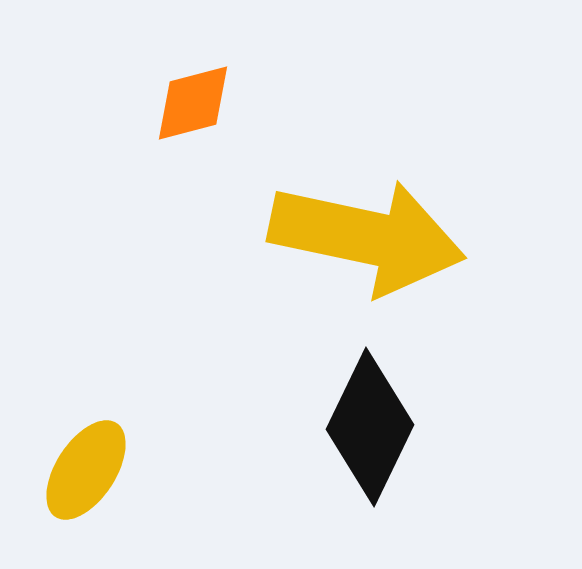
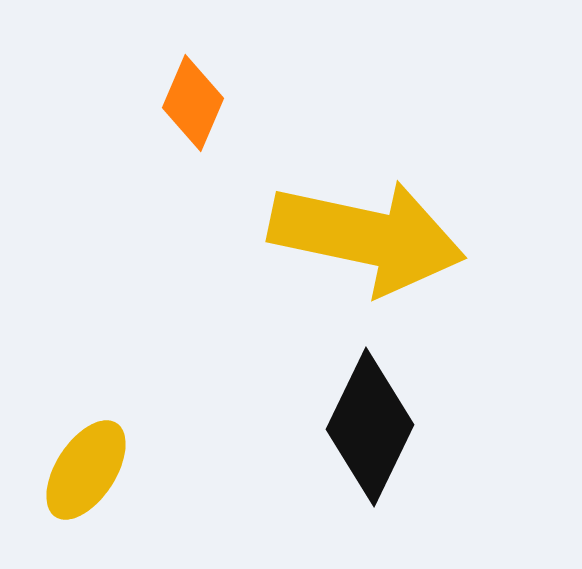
orange diamond: rotated 52 degrees counterclockwise
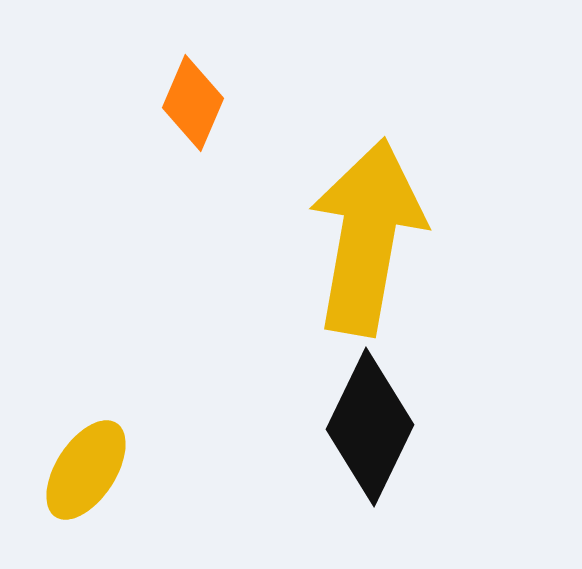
yellow arrow: rotated 92 degrees counterclockwise
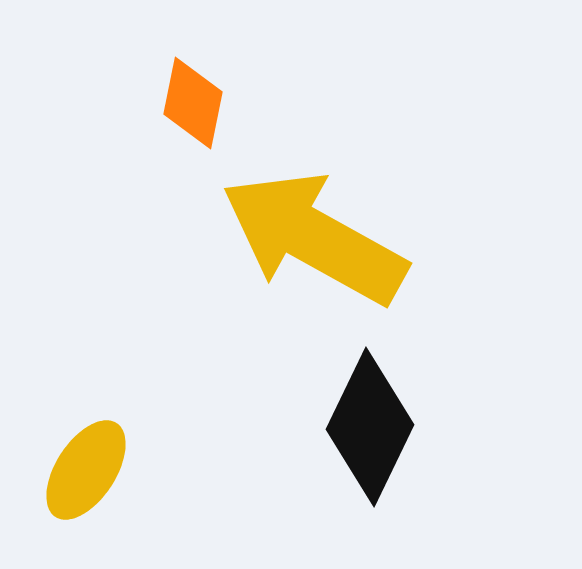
orange diamond: rotated 12 degrees counterclockwise
yellow arrow: moved 53 px left, 1 px down; rotated 71 degrees counterclockwise
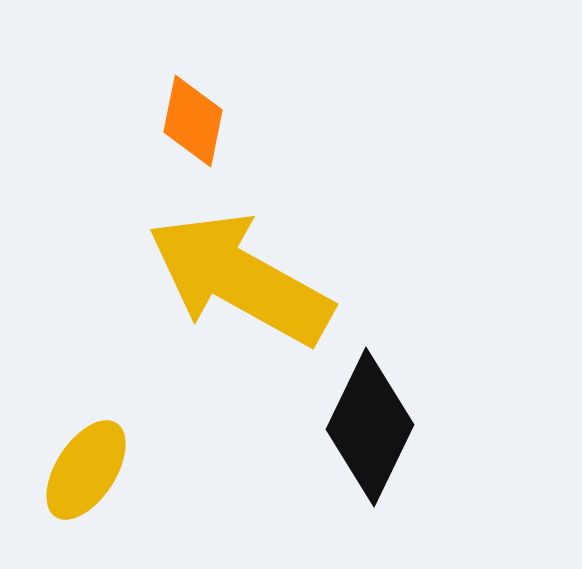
orange diamond: moved 18 px down
yellow arrow: moved 74 px left, 41 px down
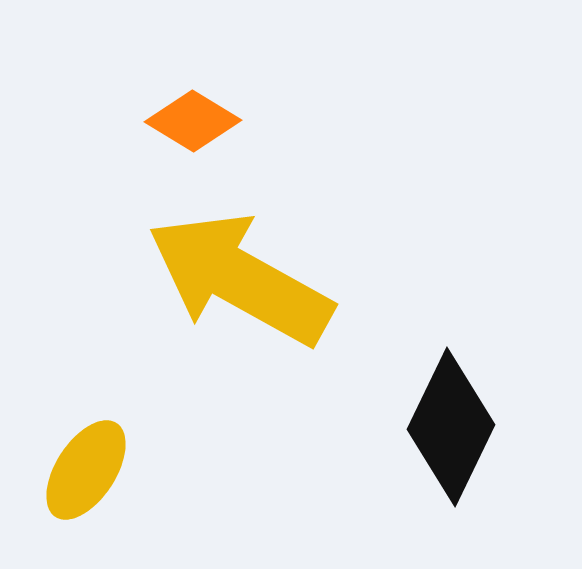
orange diamond: rotated 70 degrees counterclockwise
black diamond: moved 81 px right
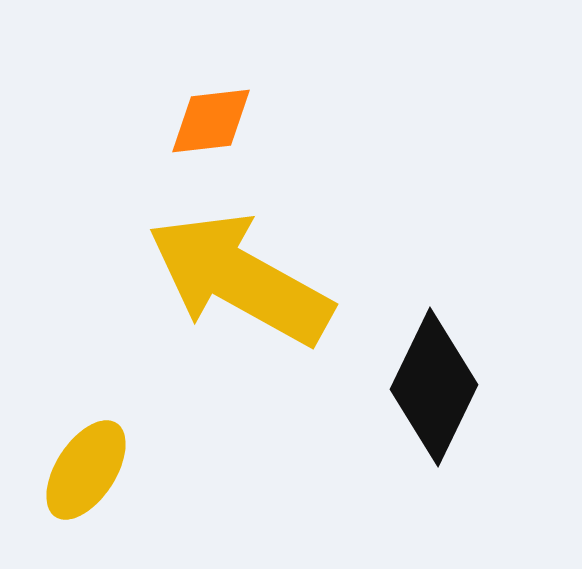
orange diamond: moved 18 px right; rotated 38 degrees counterclockwise
black diamond: moved 17 px left, 40 px up
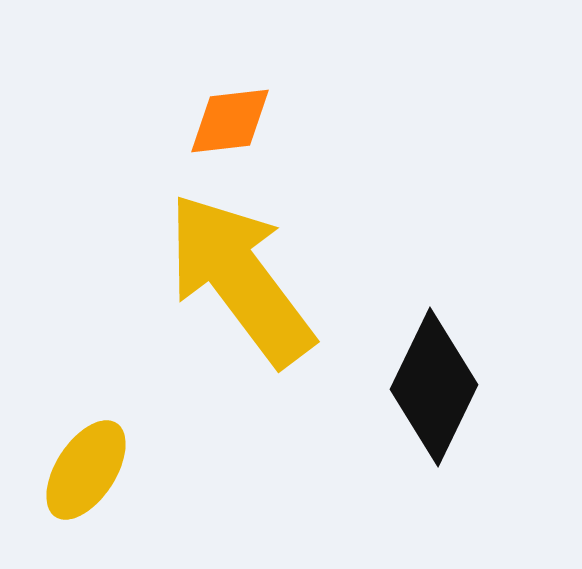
orange diamond: moved 19 px right
yellow arrow: rotated 24 degrees clockwise
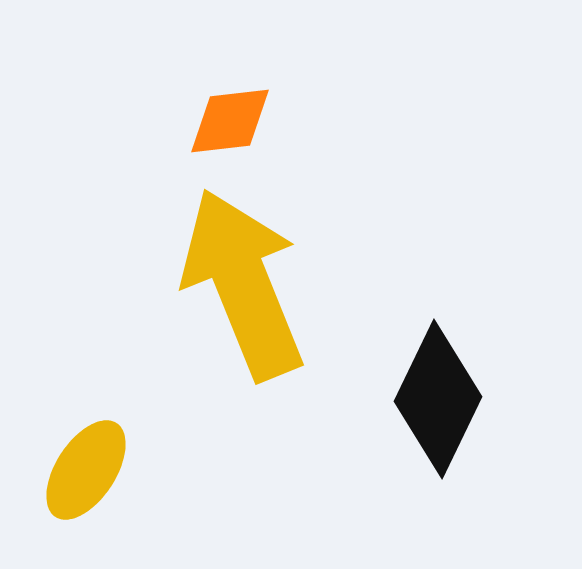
yellow arrow: moved 3 px right, 5 px down; rotated 15 degrees clockwise
black diamond: moved 4 px right, 12 px down
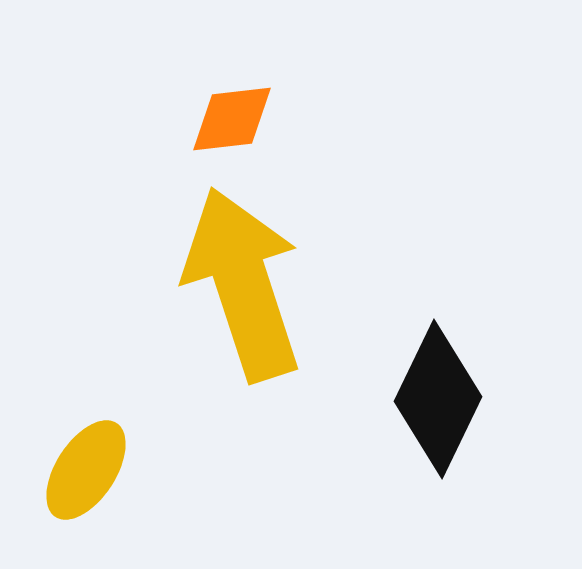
orange diamond: moved 2 px right, 2 px up
yellow arrow: rotated 4 degrees clockwise
